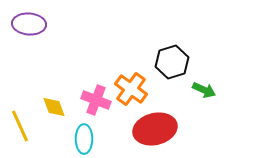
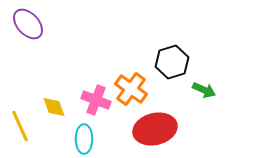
purple ellipse: moved 1 px left; rotated 44 degrees clockwise
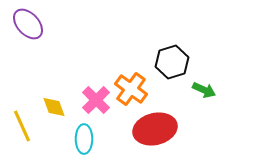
pink cross: rotated 24 degrees clockwise
yellow line: moved 2 px right
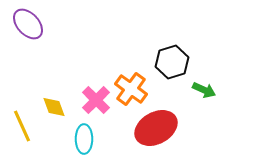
red ellipse: moved 1 px right, 1 px up; rotated 15 degrees counterclockwise
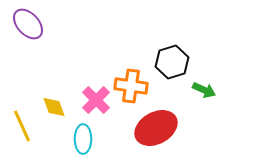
orange cross: moved 3 px up; rotated 28 degrees counterclockwise
cyan ellipse: moved 1 px left
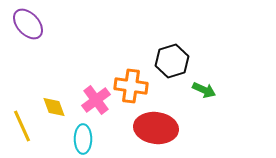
black hexagon: moved 1 px up
pink cross: rotated 8 degrees clockwise
red ellipse: rotated 36 degrees clockwise
